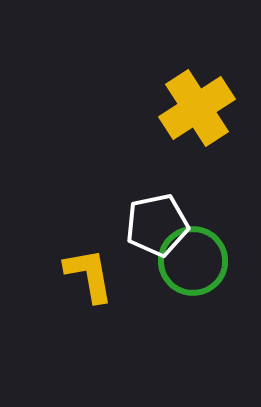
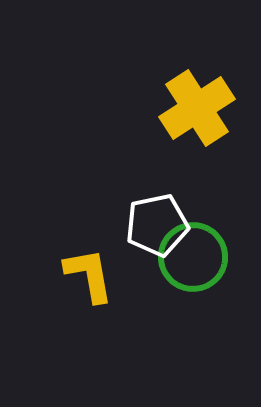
green circle: moved 4 px up
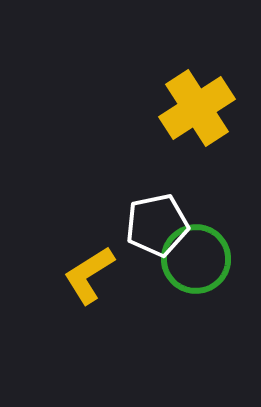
green circle: moved 3 px right, 2 px down
yellow L-shape: rotated 112 degrees counterclockwise
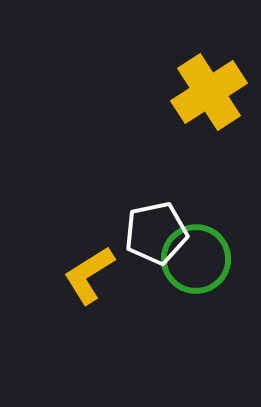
yellow cross: moved 12 px right, 16 px up
white pentagon: moved 1 px left, 8 px down
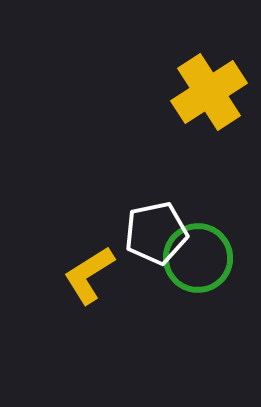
green circle: moved 2 px right, 1 px up
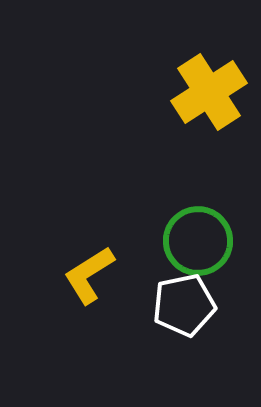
white pentagon: moved 28 px right, 72 px down
green circle: moved 17 px up
